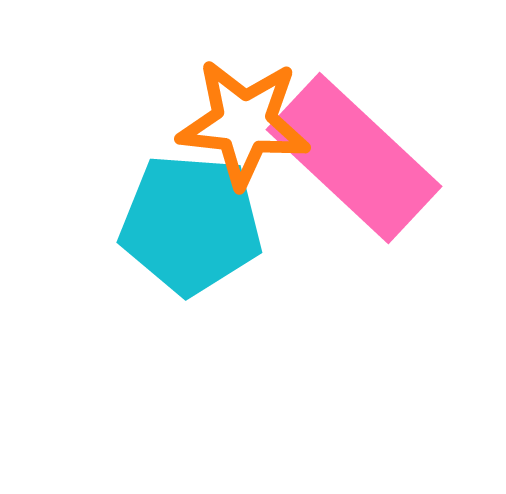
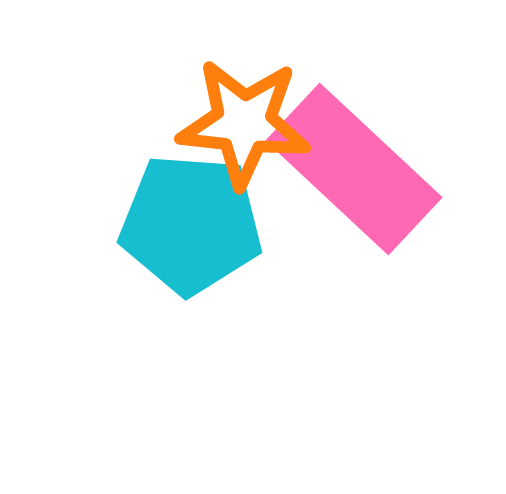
pink rectangle: moved 11 px down
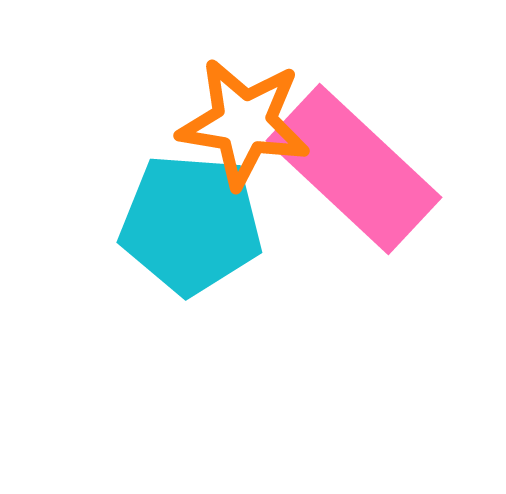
orange star: rotated 3 degrees clockwise
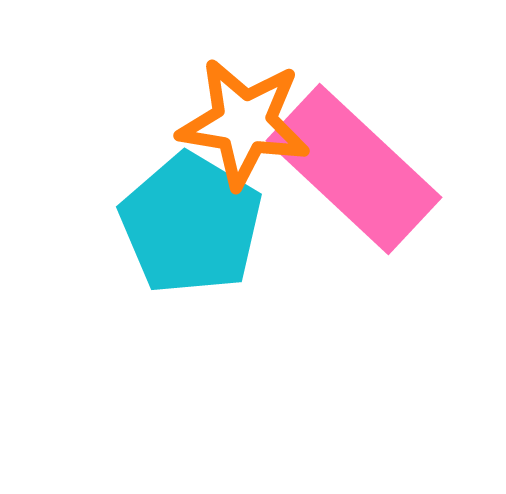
cyan pentagon: rotated 27 degrees clockwise
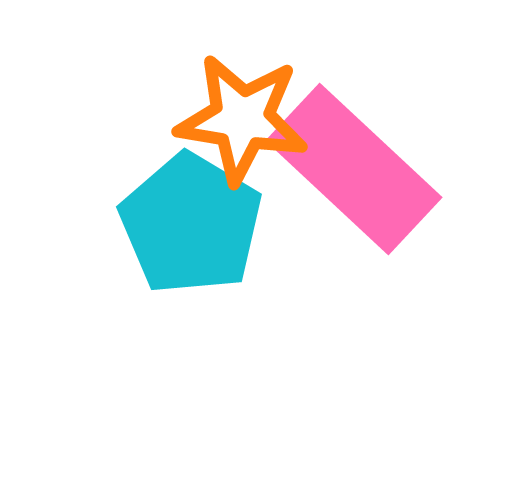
orange star: moved 2 px left, 4 px up
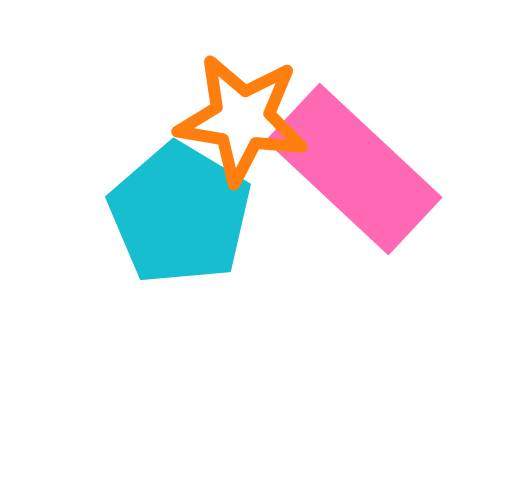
cyan pentagon: moved 11 px left, 10 px up
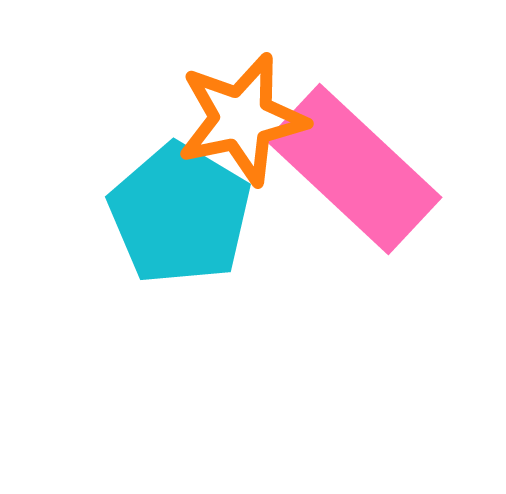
orange star: rotated 21 degrees counterclockwise
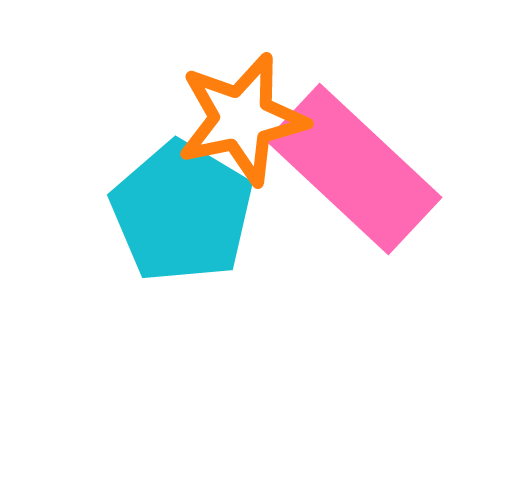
cyan pentagon: moved 2 px right, 2 px up
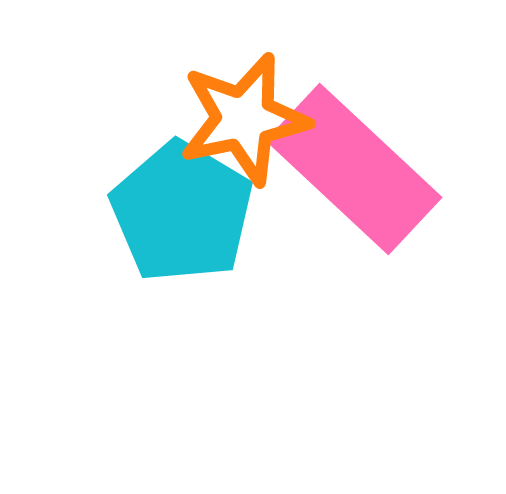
orange star: moved 2 px right
